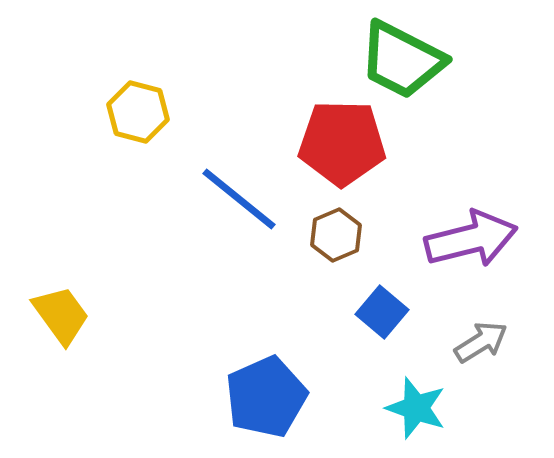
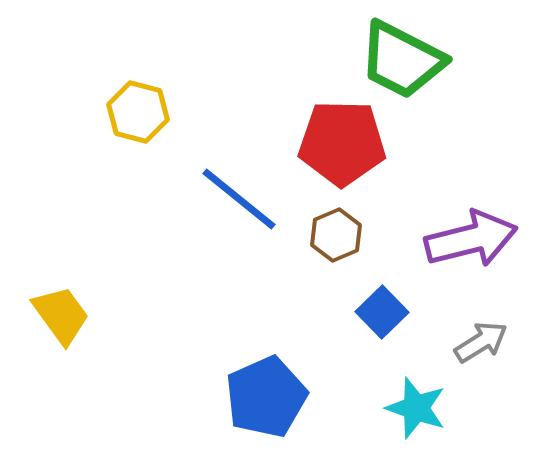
blue square: rotated 6 degrees clockwise
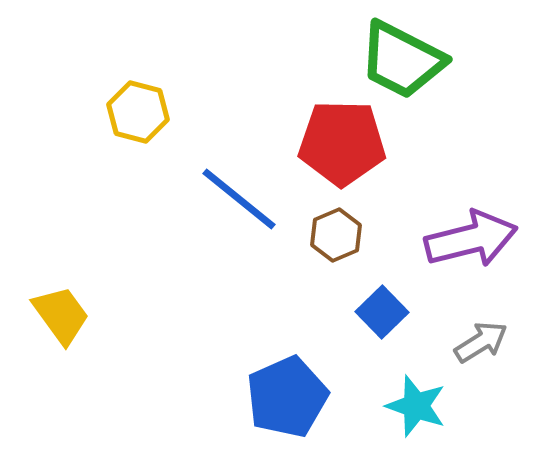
blue pentagon: moved 21 px right
cyan star: moved 2 px up
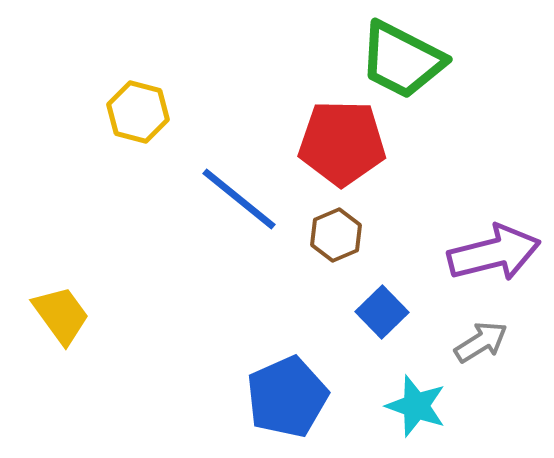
purple arrow: moved 23 px right, 14 px down
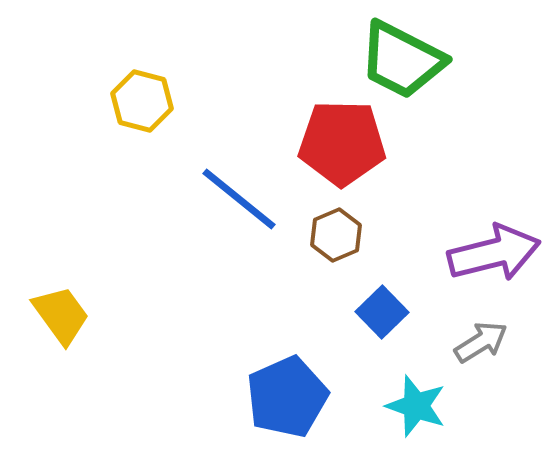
yellow hexagon: moved 4 px right, 11 px up
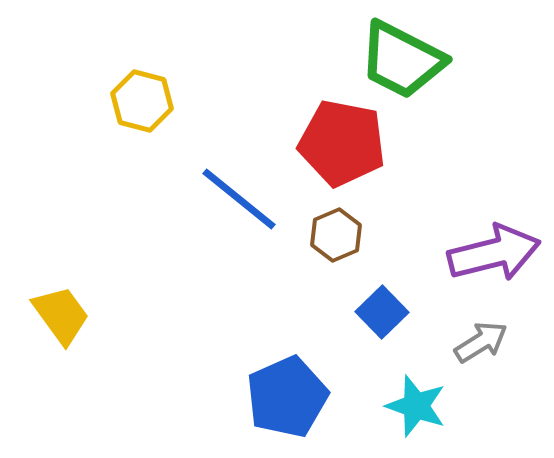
red pentagon: rotated 10 degrees clockwise
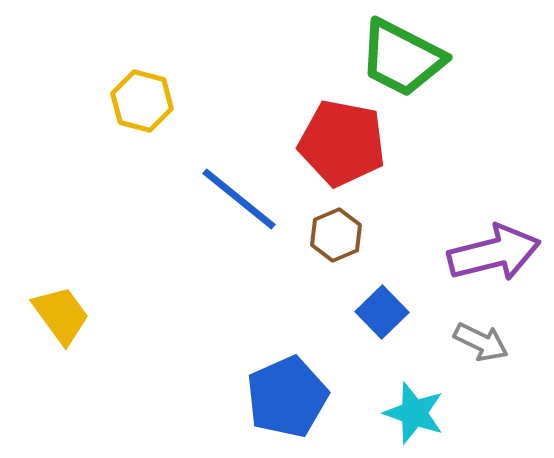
green trapezoid: moved 2 px up
gray arrow: rotated 58 degrees clockwise
cyan star: moved 2 px left, 7 px down
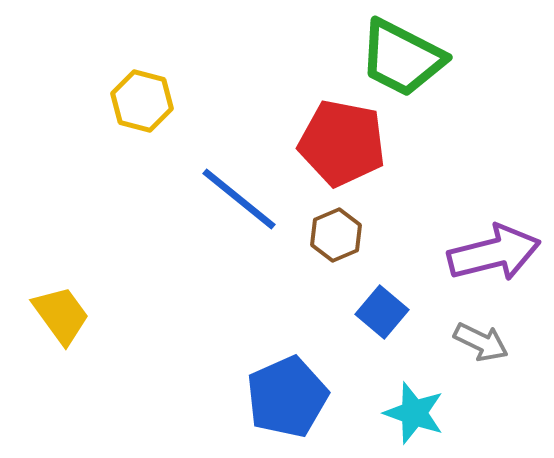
blue square: rotated 6 degrees counterclockwise
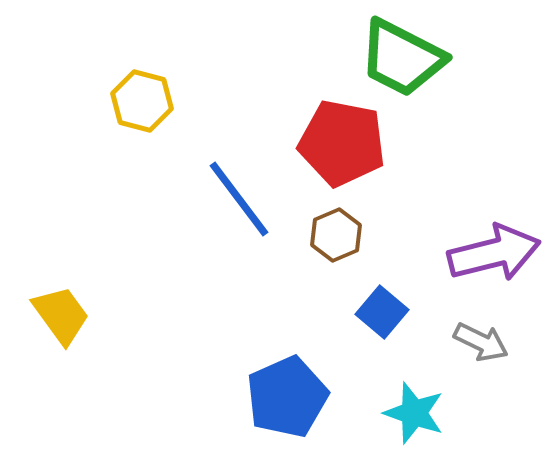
blue line: rotated 14 degrees clockwise
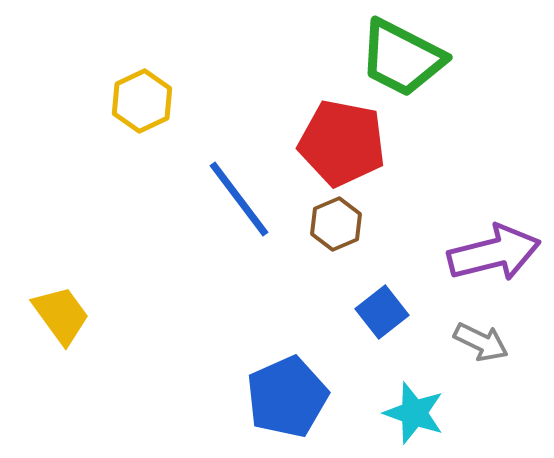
yellow hexagon: rotated 20 degrees clockwise
brown hexagon: moved 11 px up
blue square: rotated 12 degrees clockwise
